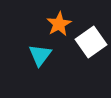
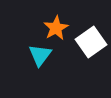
orange star: moved 3 px left, 4 px down
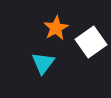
cyan triangle: moved 3 px right, 8 px down
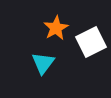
white square: rotated 8 degrees clockwise
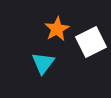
orange star: moved 1 px right, 1 px down
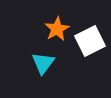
white square: moved 1 px left, 1 px up
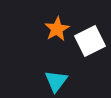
cyan triangle: moved 13 px right, 18 px down
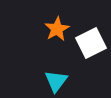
white square: moved 1 px right, 2 px down
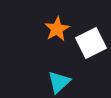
cyan triangle: moved 3 px right, 1 px down; rotated 10 degrees clockwise
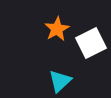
cyan triangle: moved 1 px right, 1 px up
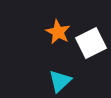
orange star: moved 1 px right, 3 px down; rotated 15 degrees counterclockwise
